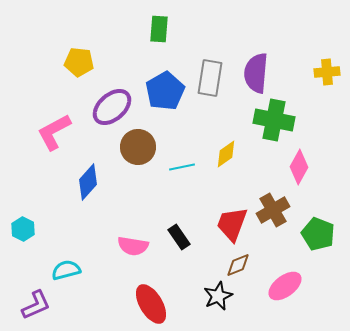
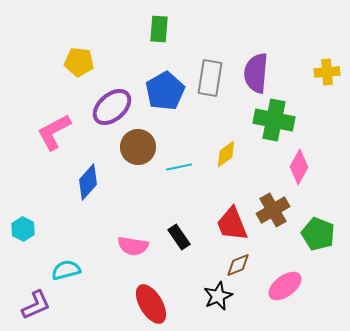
cyan line: moved 3 px left
red trapezoid: rotated 42 degrees counterclockwise
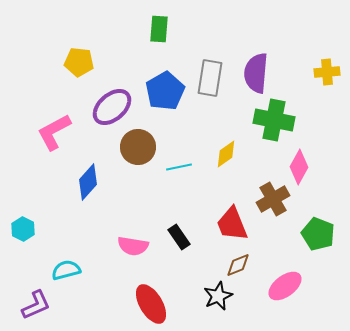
brown cross: moved 11 px up
